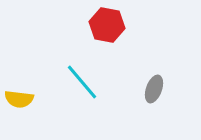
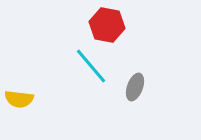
cyan line: moved 9 px right, 16 px up
gray ellipse: moved 19 px left, 2 px up
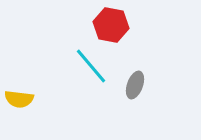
red hexagon: moved 4 px right
gray ellipse: moved 2 px up
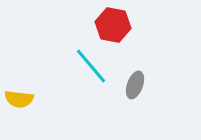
red hexagon: moved 2 px right
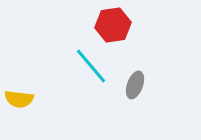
red hexagon: rotated 20 degrees counterclockwise
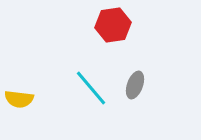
cyan line: moved 22 px down
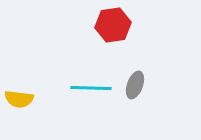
cyan line: rotated 48 degrees counterclockwise
